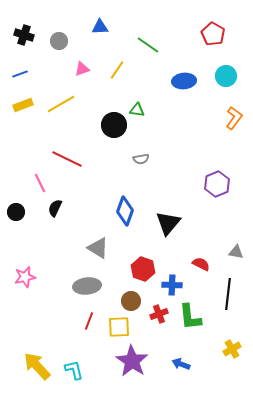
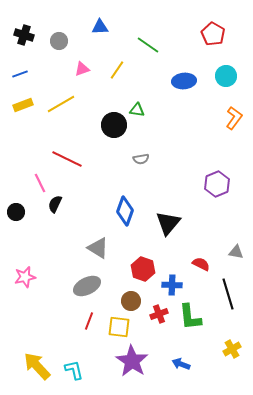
black semicircle at (55, 208): moved 4 px up
gray ellipse at (87, 286): rotated 20 degrees counterclockwise
black line at (228, 294): rotated 24 degrees counterclockwise
yellow square at (119, 327): rotated 10 degrees clockwise
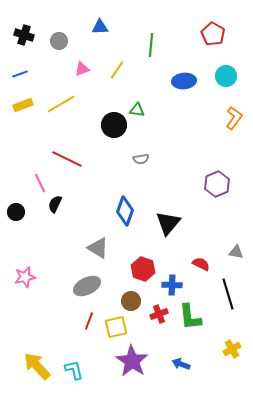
green line at (148, 45): moved 3 px right; rotated 60 degrees clockwise
yellow square at (119, 327): moved 3 px left; rotated 20 degrees counterclockwise
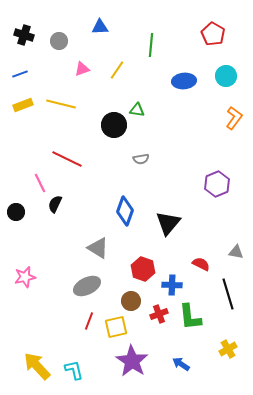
yellow line at (61, 104): rotated 44 degrees clockwise
yellow cross at (232, 349): moved 4 px left
blue arrow at (181, 364): rotated 12 degrees clockwise
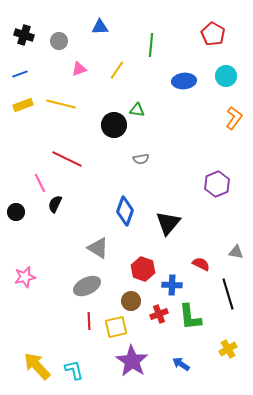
pink triangle at (82, 69): moved 3 px left
red line at (89, 321): rotated 24 degrees counterclockwise
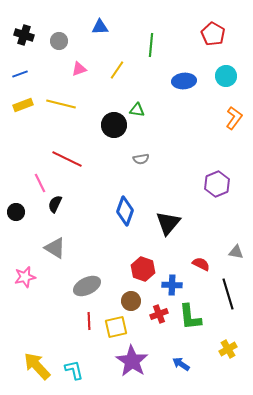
gray triangle at (98, 248): moved 43 px left
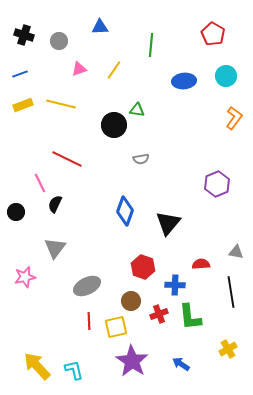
yellow line at (117, 70): moved 3 px left
gray triangle at (55, 248): rotated 35 degrees clockwise
red semicircle at (201, 264): rotated 30 degrees counterclockwise
red hexagon at (143, 269): moved 2 px up
blue cross at (172, 285): moved 3 px right
black line at (228, 294): moved 3 px right, 2 px up; rotated 8 degrees clockwise
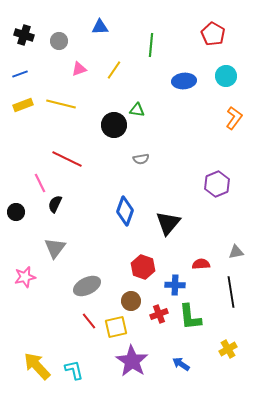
gray triangle at (236, 252): rotated 21 degrees counterclockwise
red line at (89, 321): rotated 36 degrees counterclockwise
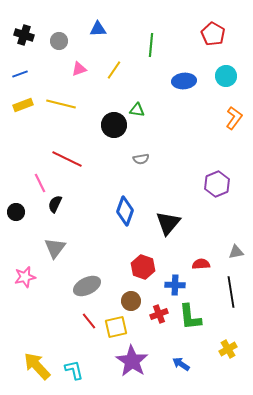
blue triangle at (100, 27): moved 2 px left, 2 px down
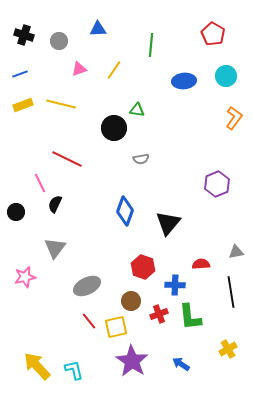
black circle at (114, 125): moved 3 px down
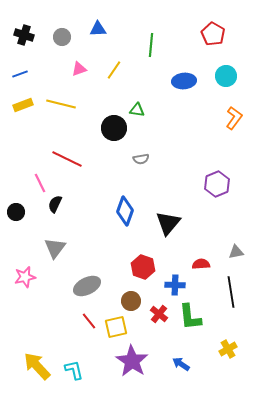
gray circle at (59, 41): moved 3 px right, 4 px up
red cross at (159, 314): rotated 30 degrees counterclockwise
